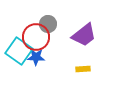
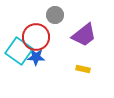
gray circle: moved 7 px right, 9 px up
yellow rectangle: rotated 16 degrees clockwise
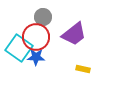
gray circle: moved 12 px left, 2 px down
purple trapezoid: moved 10 px left, 1 px up
cyan square: moved 3 px up
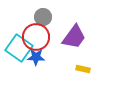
purple trapezoid: moved 3 px down; rotated 16 degrees counterclockwise
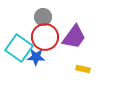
red circle: moved 9 px right
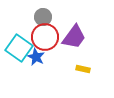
blue star: rotated 24 degrees clockwise
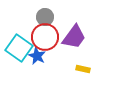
gray circle: moved 2 px right
blue star: moved 1 px right, 1 px up
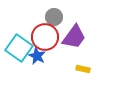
gray circle: moved 9 px right
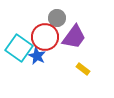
gray circle: moved 3 px right, 1 px down
yellow rectangle: rotated 24 degrees clockwise
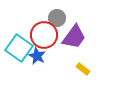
red circle: moved 1 px left, 2 px up
